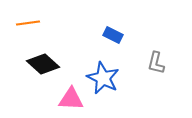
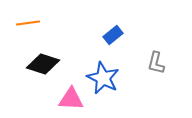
blue rectangle: rotated 66 degrees counterclockwise
black diamond: rotated 24 degrees counterclockwise
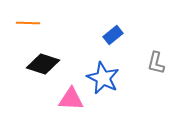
orange line: rotated 10 degrees clockwise
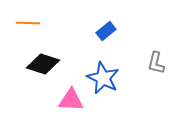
blue rectangle: moved 7 px left, 4 px up
pink triangle: moved 1 px down
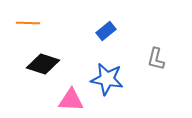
gray L-shape: moved 4 px up
blue star: moved 4 px right, 1 px down; rotated 16 degrees counterclockwise
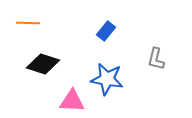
blue rectangle: rotated 12 degrees counterclockwise
pink triangle: moved 1 px right, 1 px down
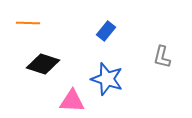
gray L-shape: moved 6 px right, 2 px up
blue star: rotated 8 degrees clockwise
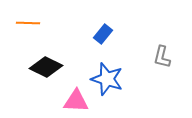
blue rectangle: moved 3 px left, 3 px down
black diamond: moved 3 px right, 3 px down; rotated 8 degrees clockwise
pink triangle: moved 4 px right
